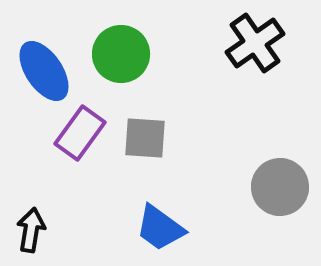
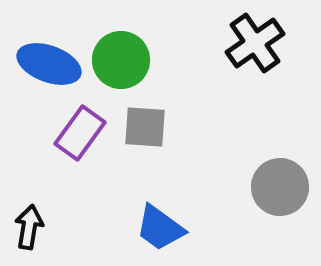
green circle: moved 6 px down
blue ellipse: moved 5 px right, 7 px up; rotated 36 degrees counterclockwise
gray square: moved 11 px up
black arrow: moved 2 px left, 3 px up
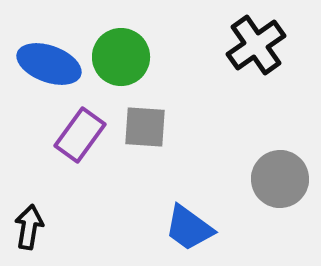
black cross: moved 1 px right, 2 px down
green circle: moved 3 px up
purple rectangle: moved 2 px down
gray circle: moved 8 px up
blue trapezoid: moved 29 px right
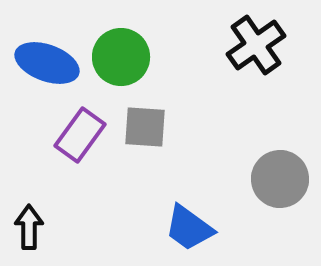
blue ellipse: moved 2 px left, 1 px up
black arrow: rotated 9 degrees counterclockwise
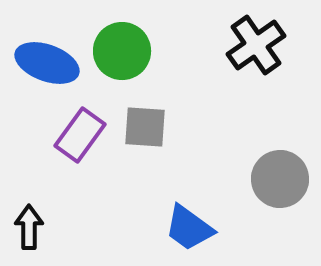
green circle: moved 1 px right, 6 px up
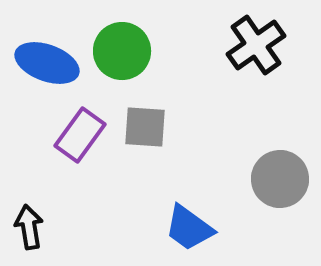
black arrow: rotated 9 degrees counterclockwise
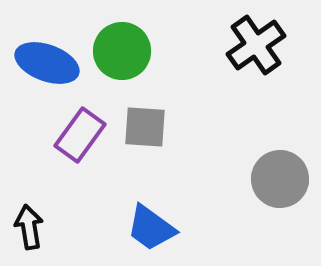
blue trapezoid: moved 38 px left
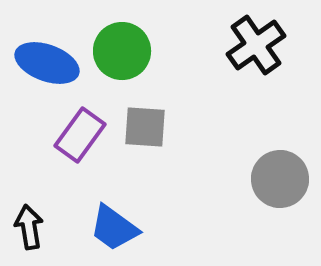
blue trapezoid: moved 37 px left
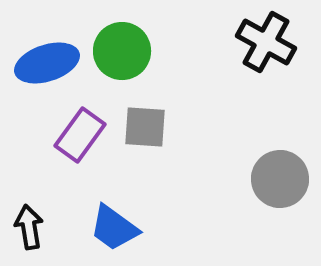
black cross: moved 10 px right, 3 px up; rotated 26 degrees counterclockwise
blue ellipse: rotated 38 degrees counterclockwise
